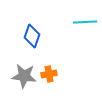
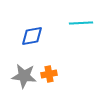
cyan line: moved 4 px left, 1 px down
blue diamond: rotated 60 degrees clockwise
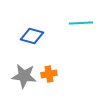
blue diamond: rotated 25 degrees clockwise
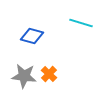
cyan line: rotated 20 degrees clockwise
orange cross: rotated 35 degrees counterclockwise
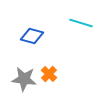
gray star: moved 3 px down
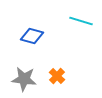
cyan line: moved 2 px up
orange cross: moved 8 px right, 2 px down
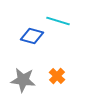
cyan line: moved 23 px left
gray star: moved 1 px left, 1 px down
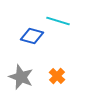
gray star: moved 2 px left, 3 px up; rotated 15 degrees clockwise
